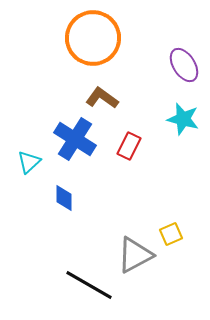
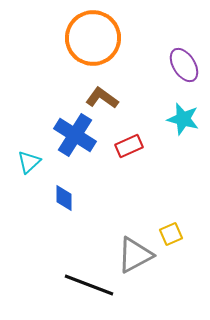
blue cross: moved 4 px up
red rectangle: rotated 40 degrees clockwise
black line: rotated 9 degrees counterclockwise
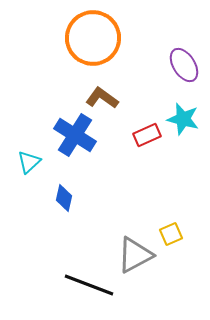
red rectangle: moved 18 px right, 11 px up
blue diamond: rotated 12 degrees clockwise
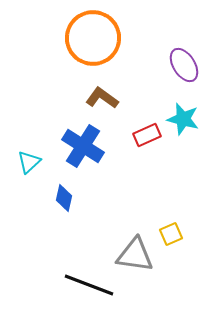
blue cross: moved 8 px right, 11 px down
gray triangle: rotated 36 degrees clockwise
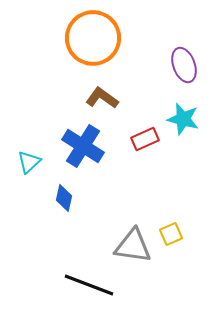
purple ellipse: rotated 12 degrees clockwise
red rectangle: moved 2 px left, 4 px down
gray triangle: moved 2 px left, 9 px up
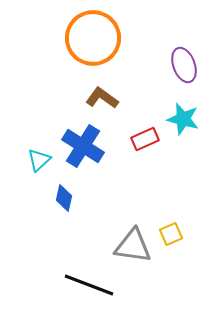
cyan triangle: moved 10 px right, 2 px up
